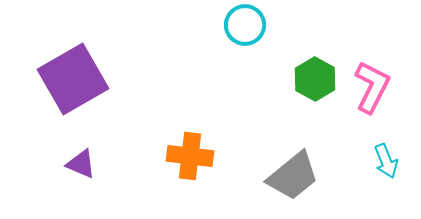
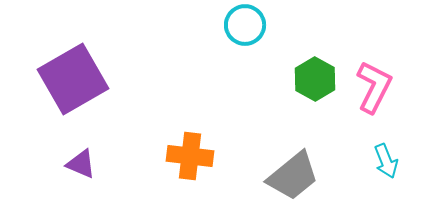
pink L-shape: moved 2 px right
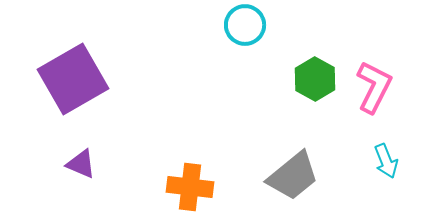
orange cross: moved 31 px down
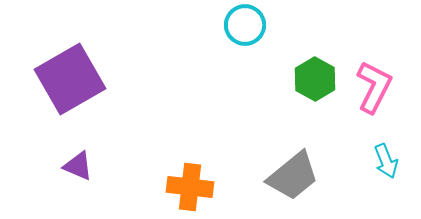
purple square: moved 3 px left
purple triangle: moved 3 px left, 2 px down
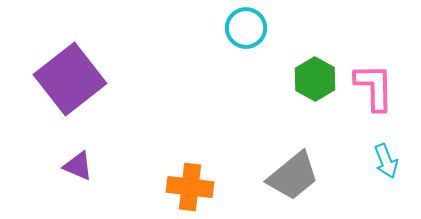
cyan circle: moved 1 px right, 3 px down
purple square: rotated 8 degrees counterclockwise
pink L-shape: rotated 28 degrees counterclockwise
